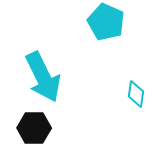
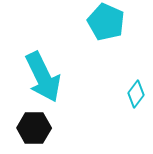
cyan diamond: rotated 28 degrees clockwise
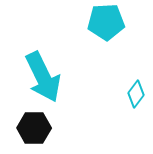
cyan pentagon: rotated 27 degrees counterclockwise
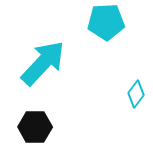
cyan arrow: moved 14 px up; rotated 111 degrees counterclockwise
black hexagon: moved 1 px right, 1 px up
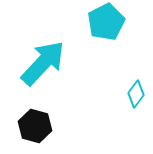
cyan pentagon: rotated 24 degrees counterclockwise
black hexagon: moved 1 px up; rotated 16 degrees clockwise
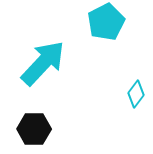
black hexagon: moved 1 px left, 3 px down; rotated 16 degrees counterclockwise
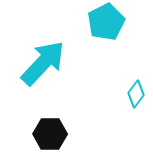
black hexagon: moved 16 px right, 5 px down
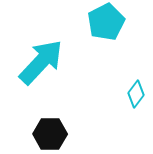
cyan arrow: moved 2 px left, 1 px up
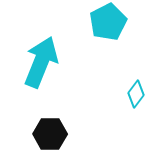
cyan pentagon: moved 2 px right
cyan arrow: rotated 21 degrees counterclockwise
